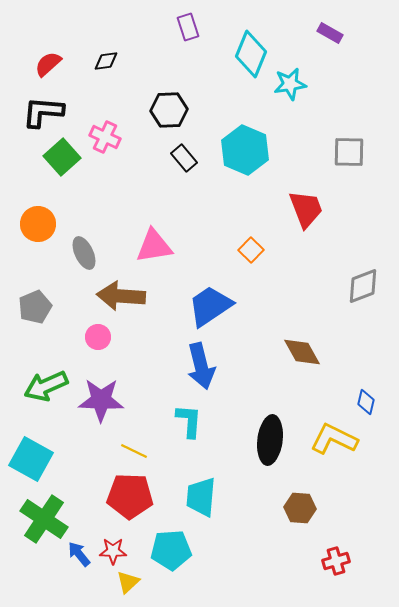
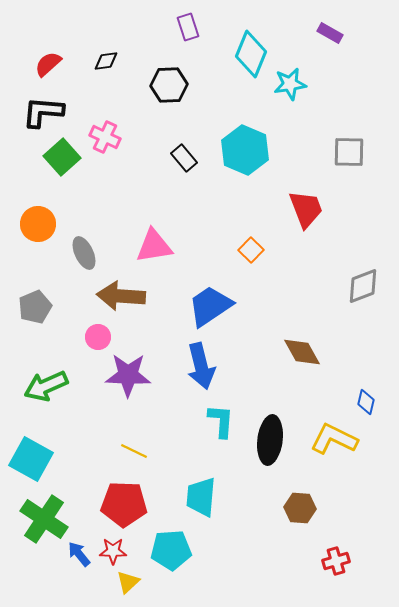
black hexagon at (169, 110): moved 25 px up
purple star at (101, 400): moved 27 px right, 25 px up
cyan L-shape at (189, 421): moved 32 px right
red pentagon at (130, 496): moved 6 px left, 8 px down
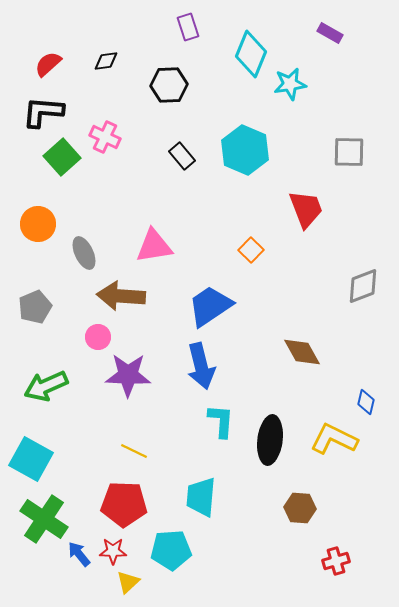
black rectangle at (184, 158): moved 2 px left, 2 px up
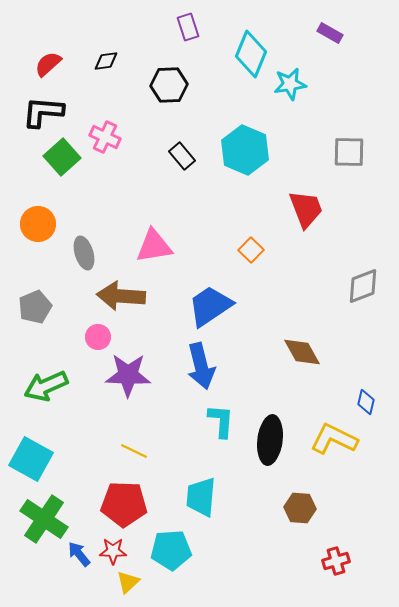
gray ellipse at (84, 253): rotated 8 degrees clockwise
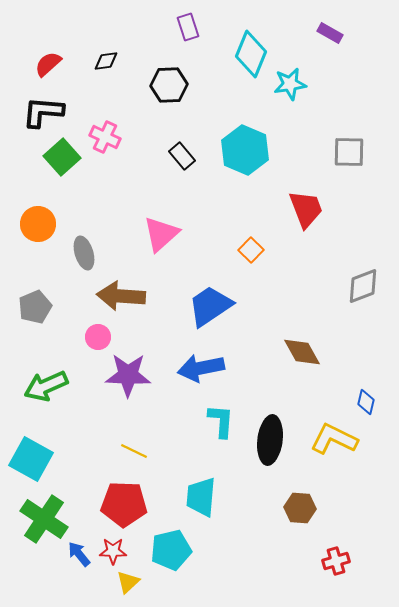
pink triangle at (154, 246): moved 7 px right, 12 px up; rotated 33 degrees counterclockwise
blue arrow at (201, 366): moved 2 px down; rotated 93 degrees clockwise
cyan pentagon at (171, 550): rotated 9 degrees counterclockwise
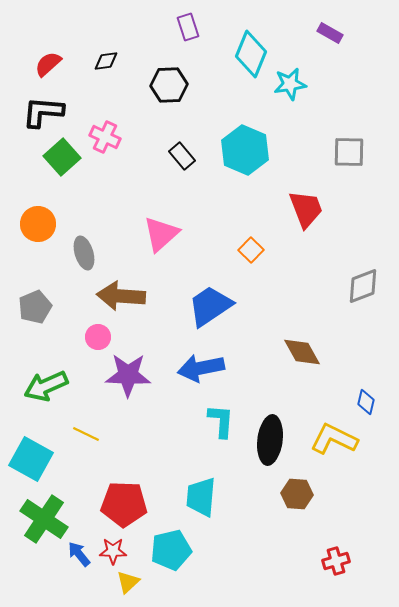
yellow line at (134, 451): moved 48 px left, 17 px up
brown hexagon at (300, 508): moved 3 px left, 14 px up
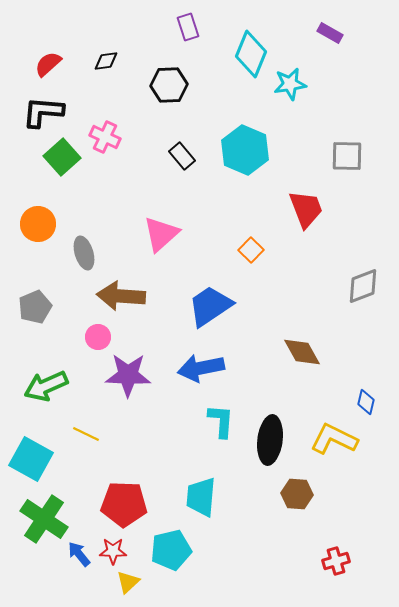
gray square at (349, 152): moved 2 px left, 4 px down
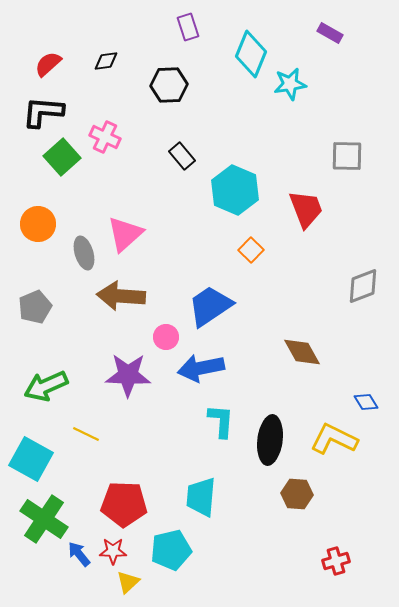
cyan hexagon at (245, 150): moved 10 px left, 40 px down
pink triangle at (161, 234): moved 36 px left
pink circle at (98, 337): moved 68 px right
blue diamond at (366, 402): rotated 45 degrees counterclockwise
